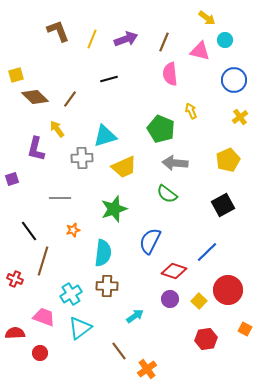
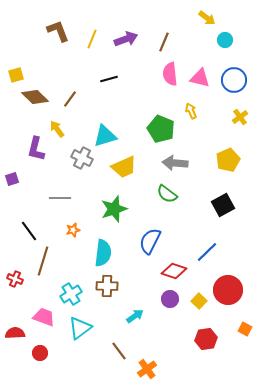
pink triangle at (200, 51): moved 27 px down
gray cross at (82, 158): rotated 30 degrees clockwise
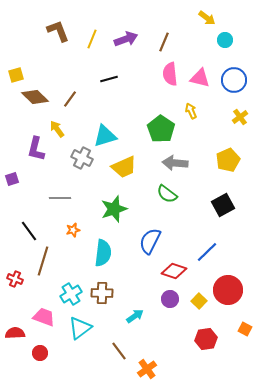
green pentagon at (161, 129): rotated 12 degrees clockwise
brown cross at (107, 286): moved 5 px left, 7 px down
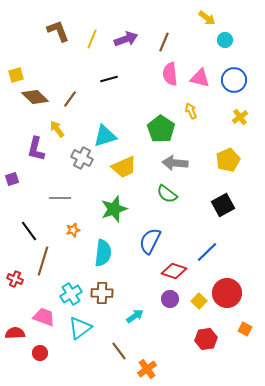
red circle at (228, 290): moved 1 px left, 3 px down
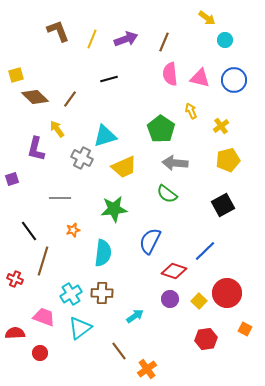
yellow cross at (240, 117): moved 19 px left, 9 px down
yellow pentagon at (228, 160): rotated 10 degrees clockwise
green star at (114, 209): rotated 12 degrees clockwise
blue line at (207, 252): moved 2 px left, 1 px up
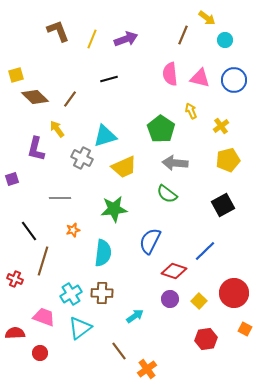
brown line at (164, 42): moved 19 px right, 7 px up
red circle at (227, 293): moved 7 px right
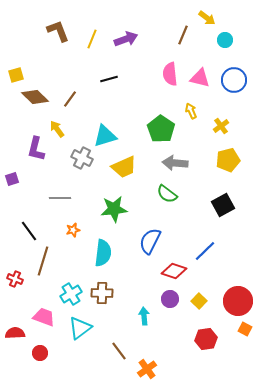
red circle at (234, 293): moved 4 px right, 8 px down
cyan arrow at (135, 316): moved 9 px right; rotated 60 degrees counterclockwise
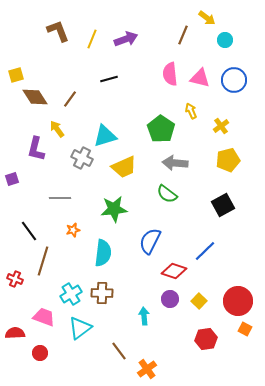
brown diamond at (35, 97): rotated 12 degrees clockwise
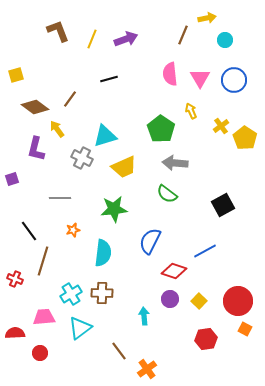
yellow arrow at (207, 18): rotated 48 degrees counterclockwise
pink triangle at (200, 78): rotated 45 degrees clockwise
brown diamond at (35, 97): moved 10 px down; rotated 20 degrees counterclockwise
yellow pentagon at (228, 160): moved 17 px right, 22 px up; rotated 25 degrees counterclockwise
blue line at (205, 251): rotated 15 degrees clockwise
pink trapezoid at (44, 317): rotated 25 degrees counterclockwise
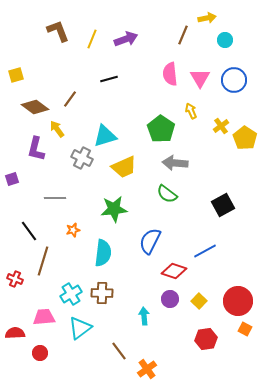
gray line at (60, 198): moved 5 px left
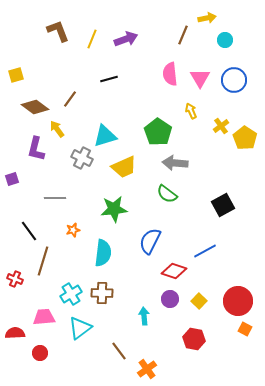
green pentagon at (161, 129): moved 3 px left, 3 px down
red hexagon at (206, 339): moved 12 px left; rotated 20 degrees clockwise
